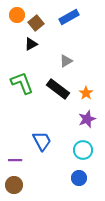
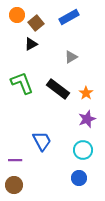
gray triangle: moved 5 px right, 4 px up
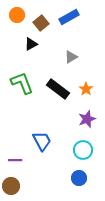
brown square: moved 5 px right
orange star: moved 4 px up
brown circle: moved 3 px left, 1 px down
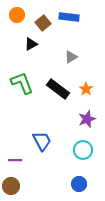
blue rectangle: rotated 36 degrees clockwise
brown square: moved 2 px right
blue circle: moved 6 px down
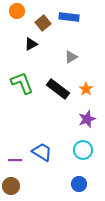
orange circle: moved 4 px up
blue trapezoid: moved 11 px down; rotated 30 degrees counterclockwise
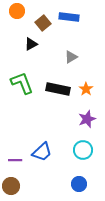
black rectangle: rotated 25 degrees counterclockwise
blue trapezoid: rotated 105 degrees clockwise
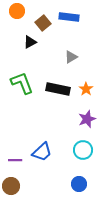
black triangle: moved 1 px left, 2 px up
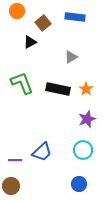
blue rectangle: moved 6 px right
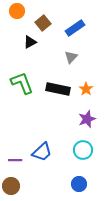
blue rectangle: moved 11 px down; rotated 42 degrees counterclockwise
gray triangle: rotated 16 degrees counterclockwise
